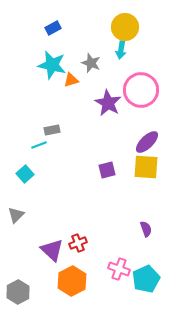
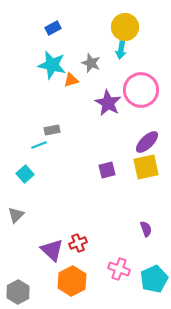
yellow square: rotated 16 degrees counterclockwise
cyan pentagon: moved 8 px right
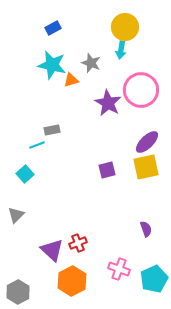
cyan line: moved 2 px left
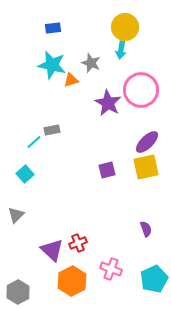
blue rectangle: rotated 21 degrees clockwise
cyan line: moved 3 px left, 3 px up; rotated 21 degrees counterclockwise
pink cross: moved 8 px left
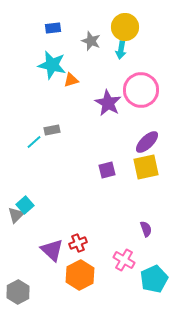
gray star: moved 22 px up
cyan square: moved 31 px down
pink cross: moved 13 px right, 9 px up; rotated 10 degrees clockwise
orange hexagon: moved 8 px right, 6 px up
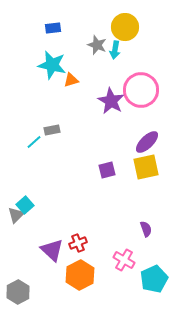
gray star: moved 6 px right, 4 px down
cyan arrow: moved 6 px left
purple star: moved 3 px right, 2 px up
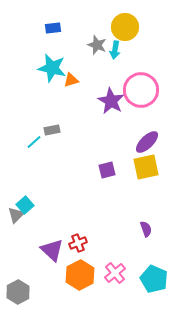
cyan star: moved 3 px down
pink cross: moved 9 px left, 13 px down; rotated 20 degrees clockwise
cyan pentagon: rotated 24 degrees counterclockwise
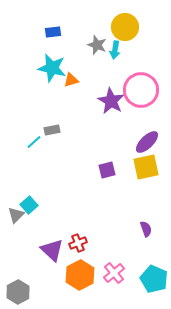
blue rectangle: moved 4 px down
cyan square: moved 4 px right
pink cross: moved 1 px left
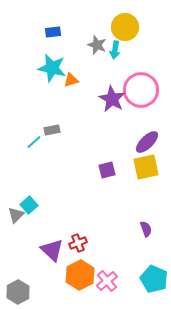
purple star: moved 1 px right, 2 px up
pink cross: moved 7 px left, 8 px down
